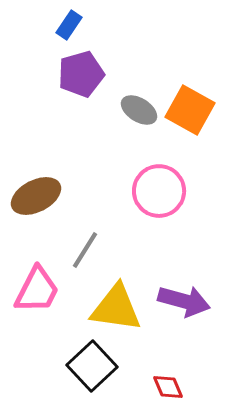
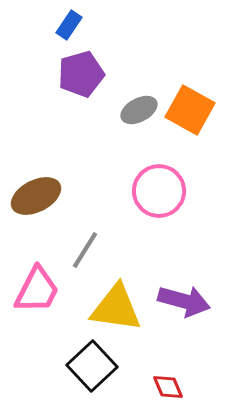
gray ellipse: rotated 60 degrees counterclockwise
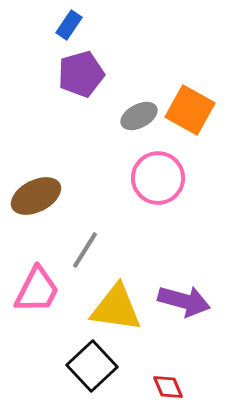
gray ellipse: moved 6 px down
pink circle: moved 1 px left, 13 px up
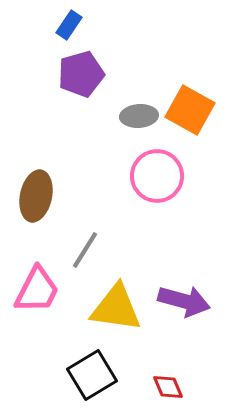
gray ellipse: rotated 24 degrees clockwise
pink circle: moved 1 px left, 2 px up
brown ellipse: rotated 51 degrees counterclockwise
black square: moved 9 px down; rotated 12 degrees clockwise
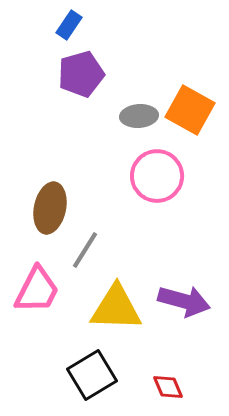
brown ellipse: moved 14 px right, 12 px down
yellow triangle: rotated 6 degrees counterclockwise
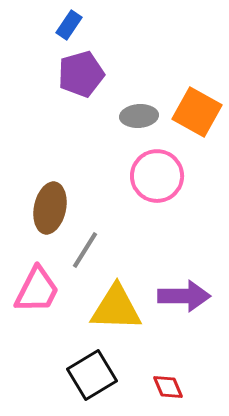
orange square: moved 7 px right, 2 px down
purple arrow: moved 5 px up; rotated 15 degrees counterclockwise
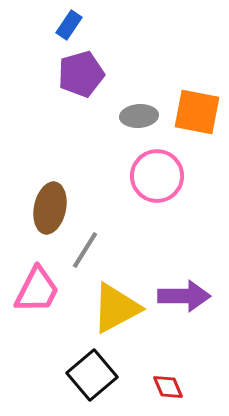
orange square: rotated 18 degrees counterclockwise
yellow triangle: rotated 30 degrees counterclockwise
black square: rotated 9 degrees counterclockwise
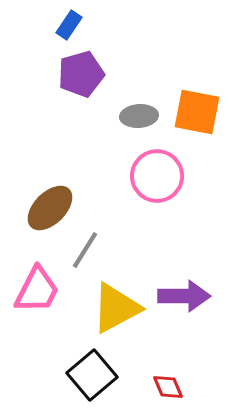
brown ellipse: rotated 33 degrees clockwise
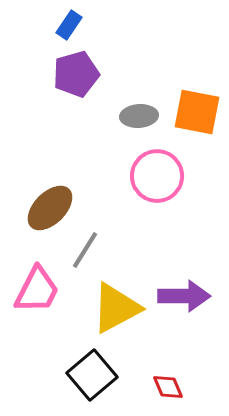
purple pentagon: moved 5 px left
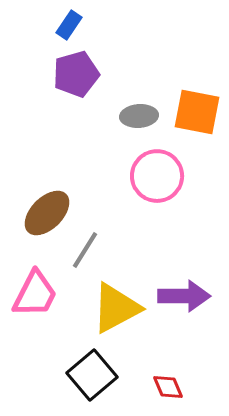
brown ellipse: moved 3 px left, 5 px down
pink trapezoid: moved 2 px left, 4 px down
